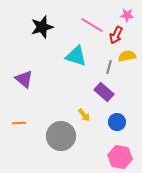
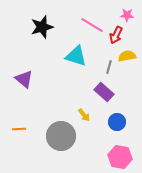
orange line: moved 6 px down
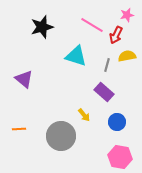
pink star: rotated 16 degrees counterclockwise
gray line: moved 2 px left, 2 px up
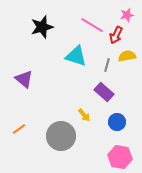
orange line: rotated 32 degrees counterclockwise
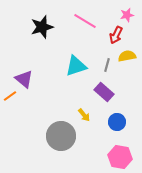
pink line: moved 7 px left, 4 px up
cyan triangle: moved 10 px down; rotated 35 degrees counterclockwise
orange line: moved 9 px left, 33 px up
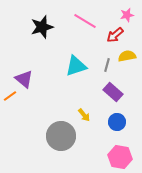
red arrow: moved 1 px left; rotated 24 degrees clockwise
purple rectangle: moved 9 px right
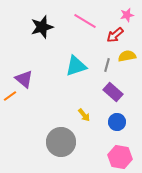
gray circle: moved 6 px down
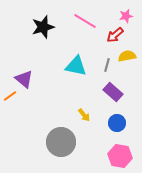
pink star: moved 1 px left, 1 px down
black star: moved 1 px right
cyan triangle: rotated 30 degrees clockwise
blue circle: moved 1 px down
pink hexagon: moved 1 px up
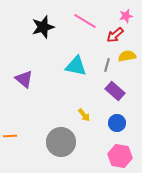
purple rectangle: moved 2 px right, 1 px up
orange line: moved 40 px down; rotated 32 degrees clockwise
